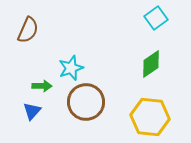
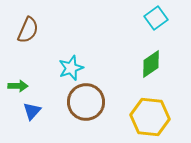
green arrow: moved 24 px left
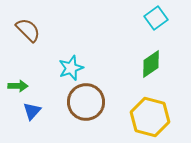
brown semicircle: rotated 68 degrees counterclockwise
yellow hexagon: rotated 9 degrees clockwise
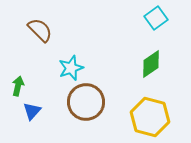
brown semicircle: moved 12 px right
green arrow: rotated 78 degrees counterclockwise
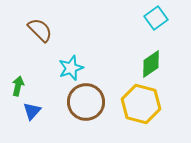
yellow hexagon: moved 9 px left, 13 px up
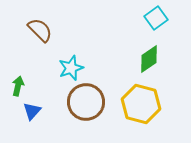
green diamond: moved 2 px left, 5 px up
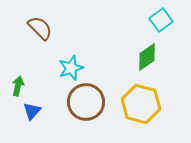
cyan square: moved 5 px right, 2 px down
brown semicircle: moved 2 px up
green diamond: moved 2 px left, 2 px up
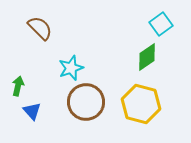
cyan square: moved 4 px down
blue triangle: rotated 24 degrees counterclockwise
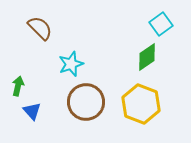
cyan star: moved 4 px up
yellow hexagon: rotated 6 degrees clockwise
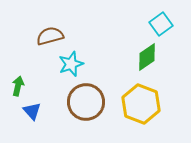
brown semicircle: moved 10 px right, 8 px down; rotated 60 degrees counterclockwise
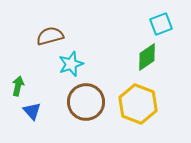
cyan square: rotated 15 degrees clockwise
yellow hexagon: moved 3 px left
